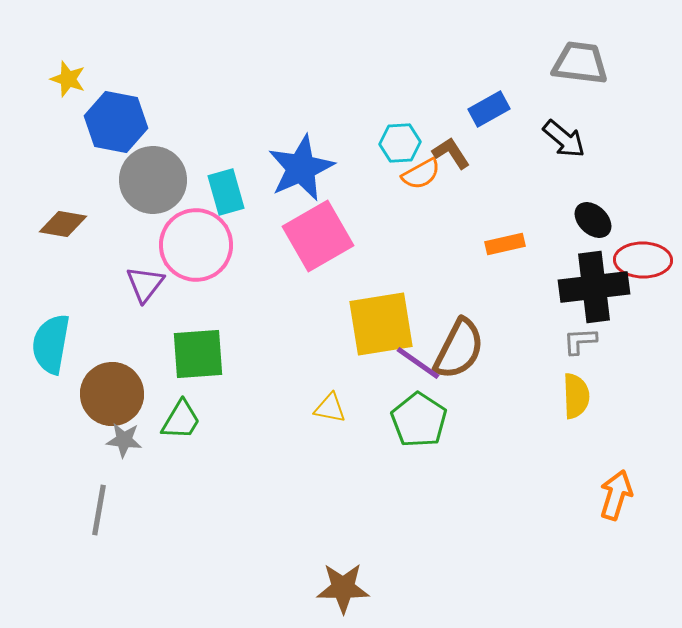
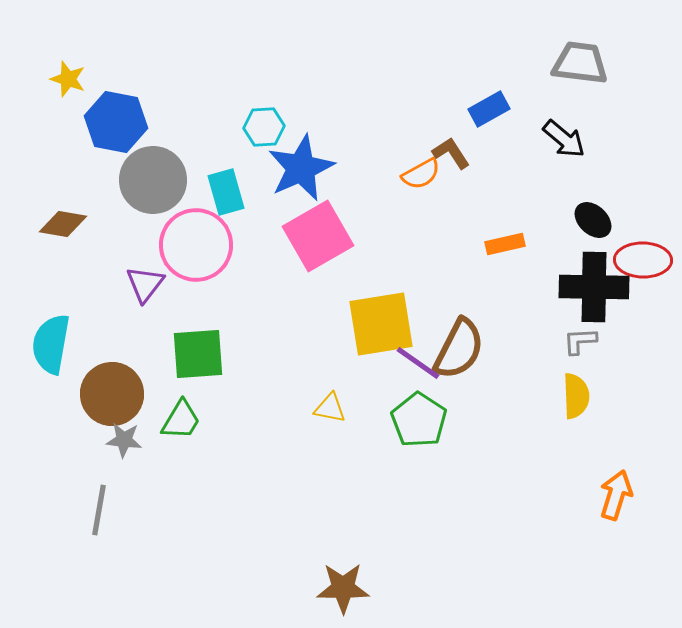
cyan hexagon: moved 136 px left, 16 px up
black cross: rotated 8 degrees clockwise
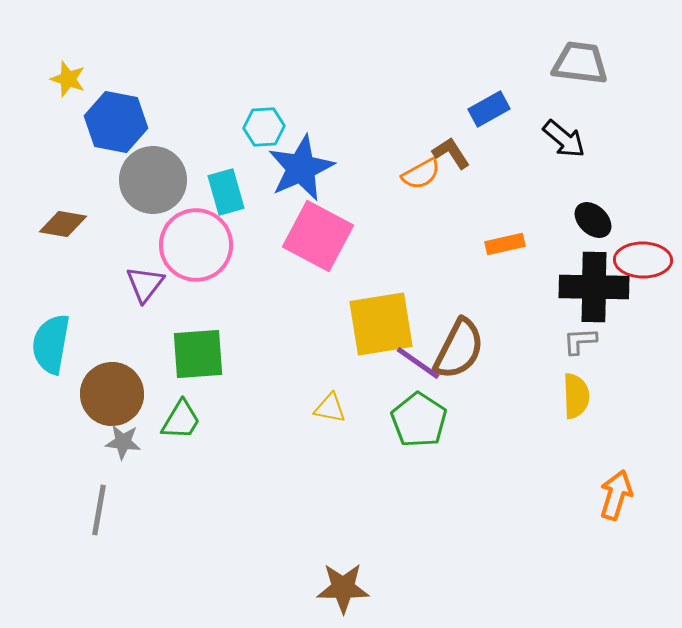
pink square: rotated 32 degrees counterclockwise
gray star: moved 1 px left, 2 px down
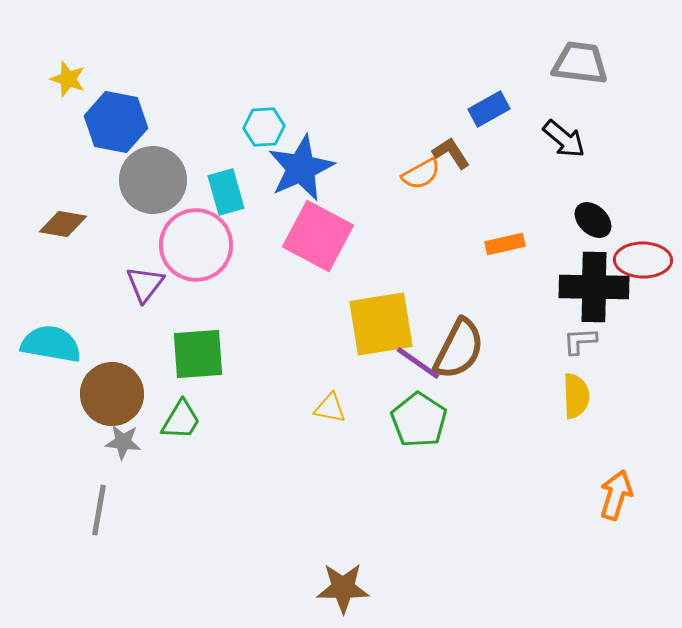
cyan semicircle: rotated 90 degrees clockwise
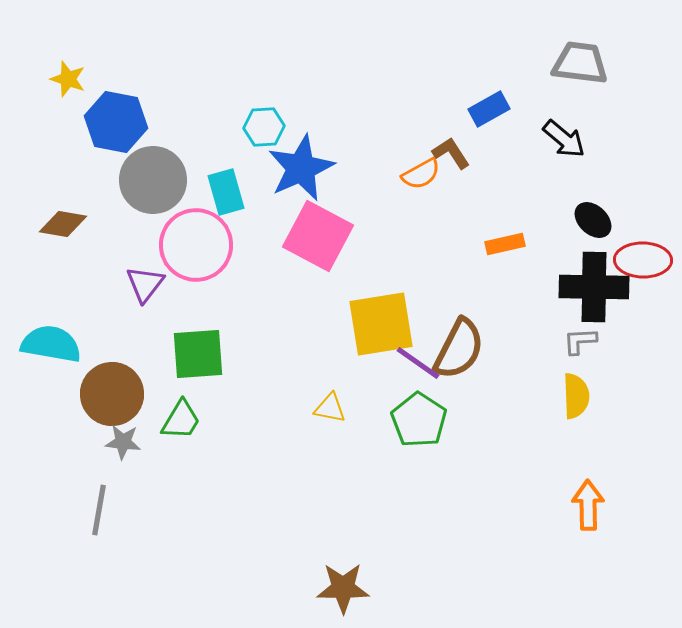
orange arrow: moved 28 px left, 10 px down; rotated 18 degrees counterclockwise
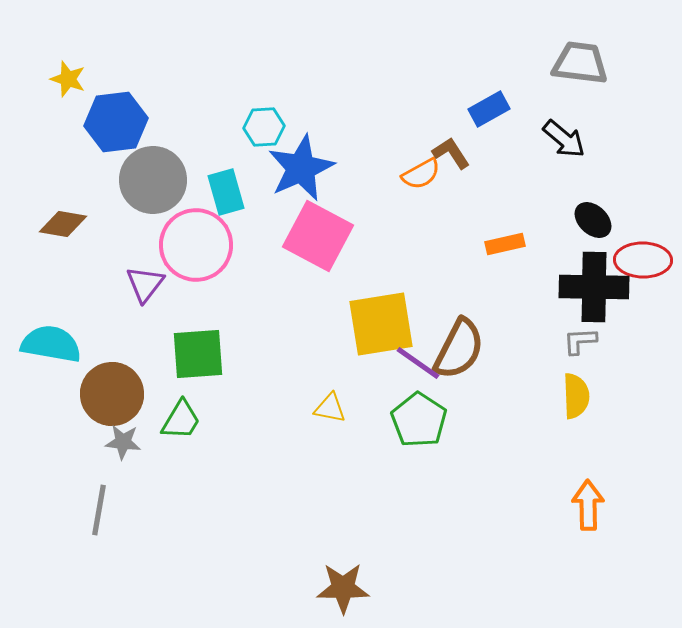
blue hexagon: rotated 18 degrees counterclockwise
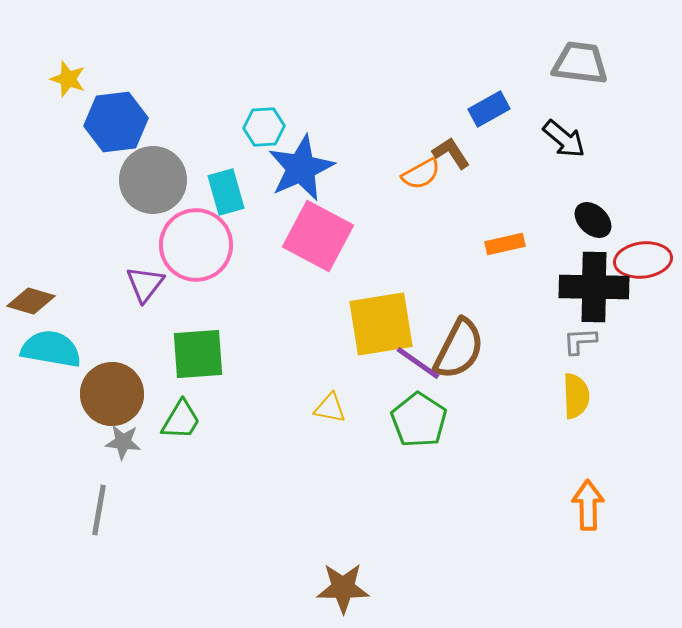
brown diamond: moved 32 px left, 77 px down; rotated 6 degrees clockwise
red ellipse: rotated 8 degrees counterclockwise
cyan semicircle: moved 5 px down
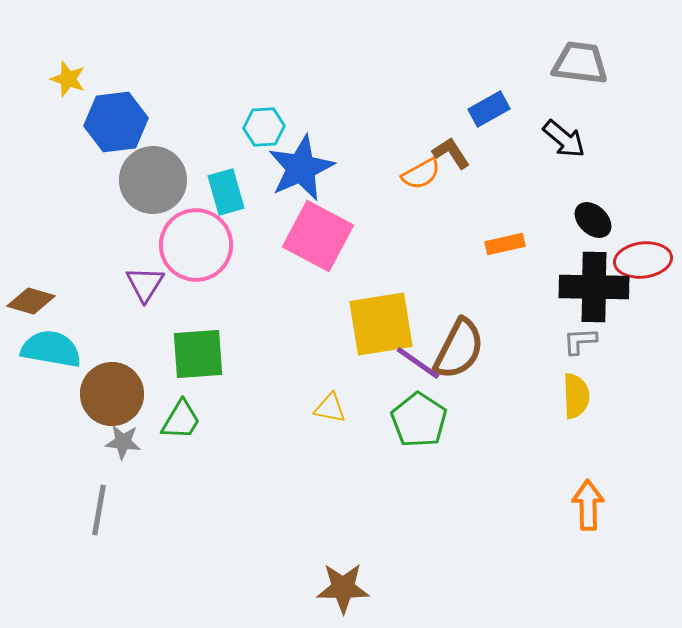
purple triangle: rotated 6 degrees counterclockwise
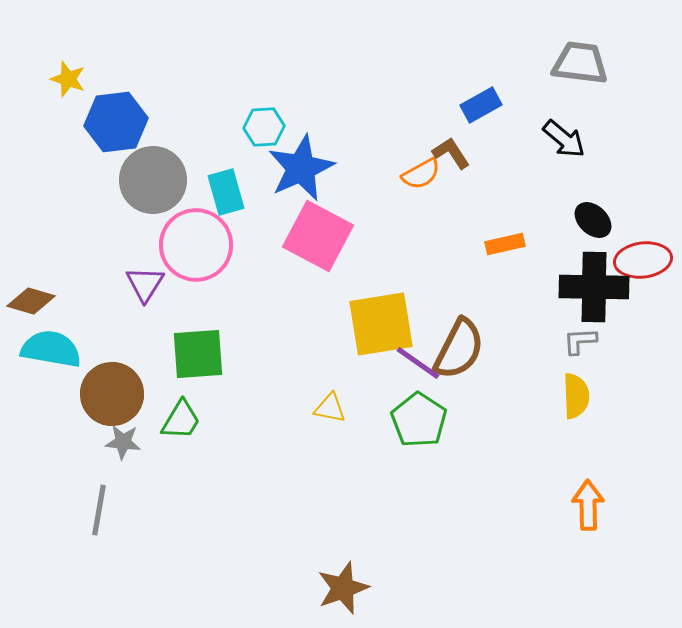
blue rectangle: moved 8 px left, 4 px up
brown star: rotated 20 degrees counterclockwise
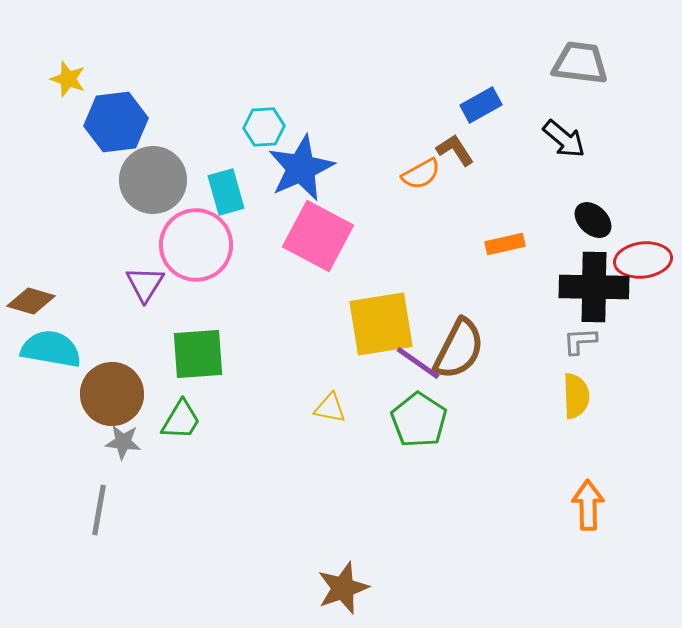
brown L-shape: moved 4 px right, 3 px up
